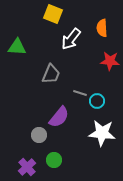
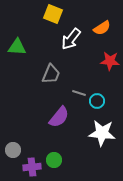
orange semicircle: rotated 120 degrees counterclockwise
gray line: moved 1 px left
gray circle: moved 26 px left, 15 px down
purple cross: moved 5 px right; rotated 36 degrees clockwise
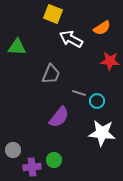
white arrow: rotated 80 degrees clockwise
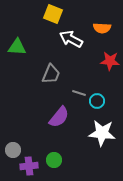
orange semicircle: rotated 36 degrees clockwise
purple cross: moved 3 px left, 1 px up
